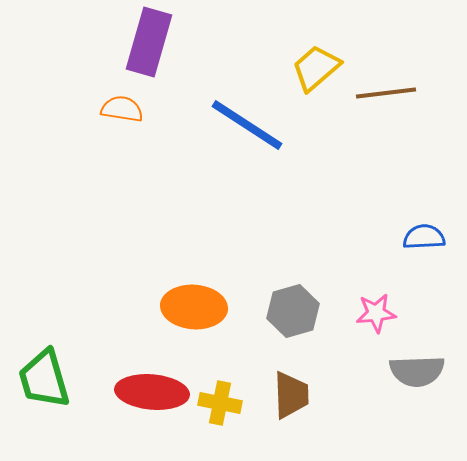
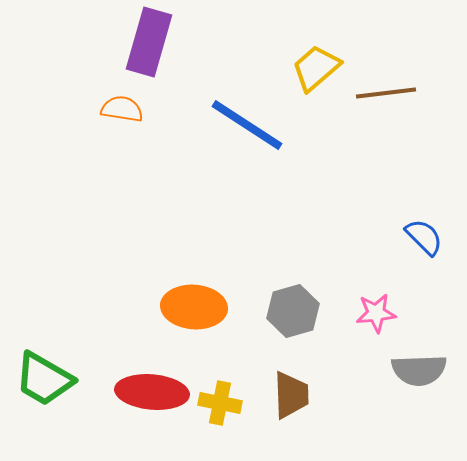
blue semicircle: rotated 48 degrees clockwise
gray semicircle: moved 2 px right, 1 px up
green trapezoid: rotated 44 degrees counterclockwise
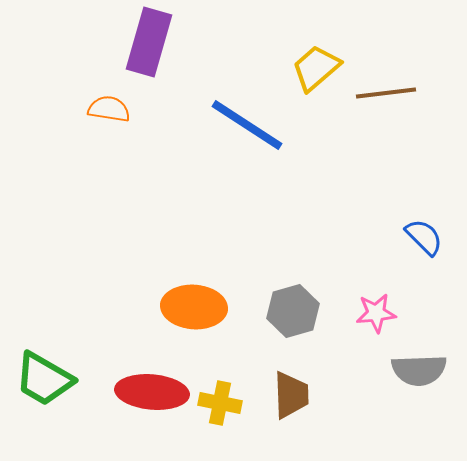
orange semicircle: moved 13 px left
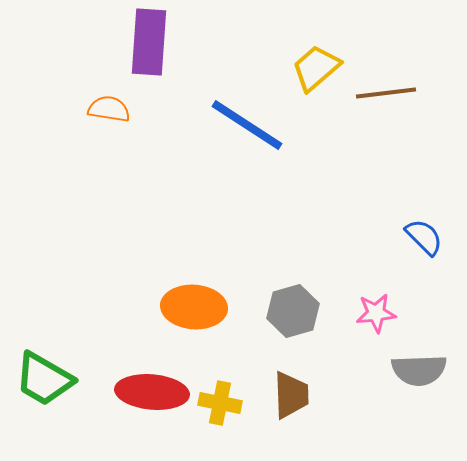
purple rectangle: rotated 12 degrees counterclockwise
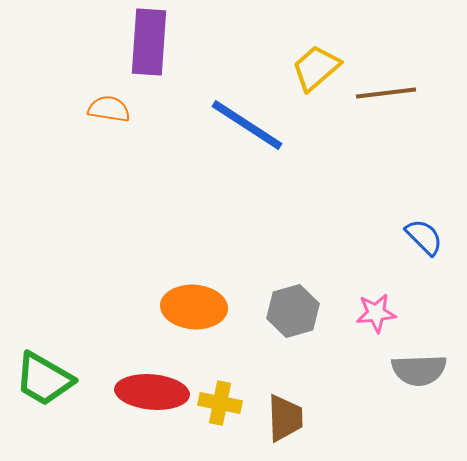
brown trapezoid: moved 6 px left, 23 px down
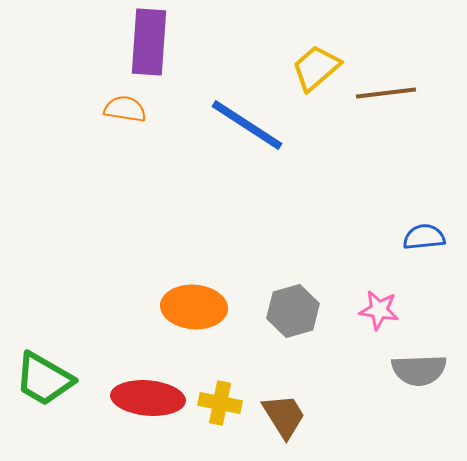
orange semicircle: moved 16 px right
blue semicircle: rotated 51 degrees counterclockwise
pink star: moved 3 px right, 3 px up; rotated 15 degrees clockwise
red ellipse: moved 4 px left, 6 px down
brown trapezoid: moved 1 px left, 2 px up; rotated 30 degrees counterclockwise
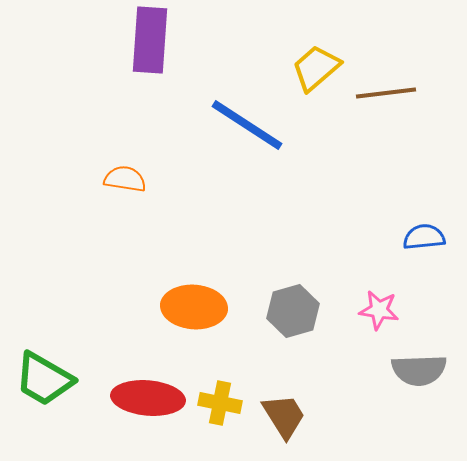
purple rectangle: moved 1 px right, 2 px up
orange semicircle: moved 70 px down
